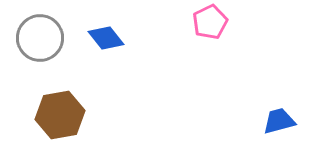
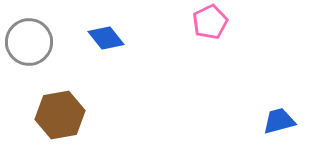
gray circle: moved 11 px left, 4 px down
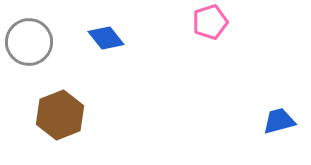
pink pentagon: rotated 8 degrees clockwise
brown hexagon: rotated 12 degrees counterclockwise
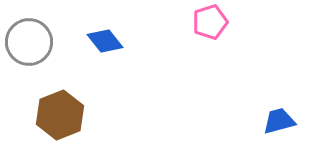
blue diamond: moved 1 px left, 3 px down
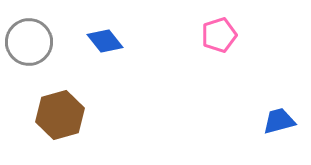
pink pentagon: moved 9 px right, 13 px down
brown hexagon: rotated 6 degrees clockwise
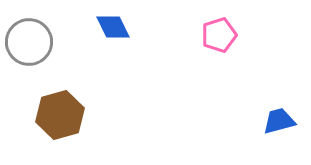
blue diamond: moved 8 px right, 14 px up; rotated 12 degrees clockwise
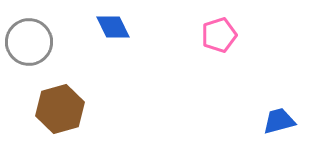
brown hexagon: moved 6 px up
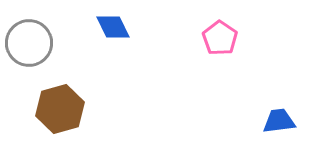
pink pentagon: moved 1 px right, 3 px down; rotated 20 degrees counterclockwise
gray circle: moved 1 px down
blue trapezoid: rotated 8 degrees clockwise
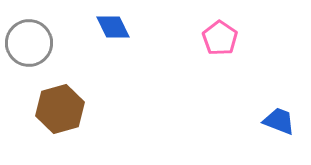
blue trapezoid: rotated 28 degrees clockwise
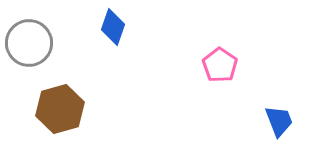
blue diamond: rotated 45 degrees clockwise
pink pentagon: moved 27 px down
blue trapezoid: rotated 48 degrees clockwise
